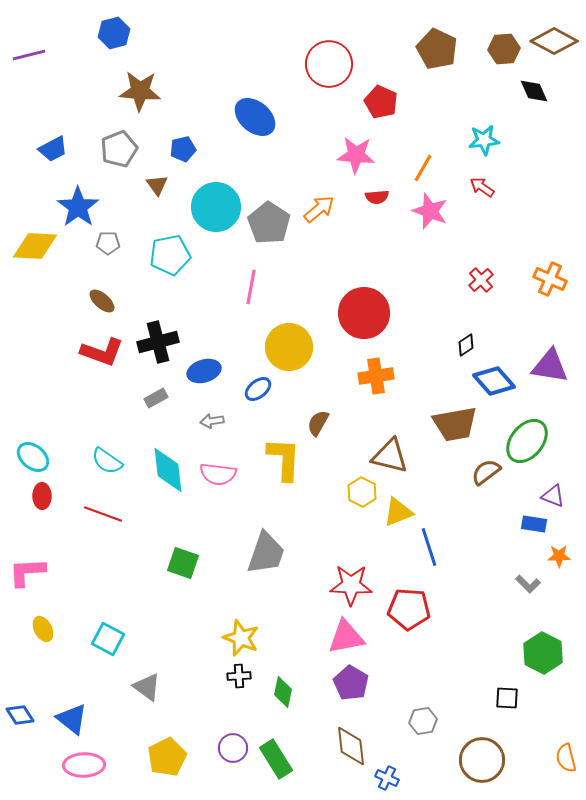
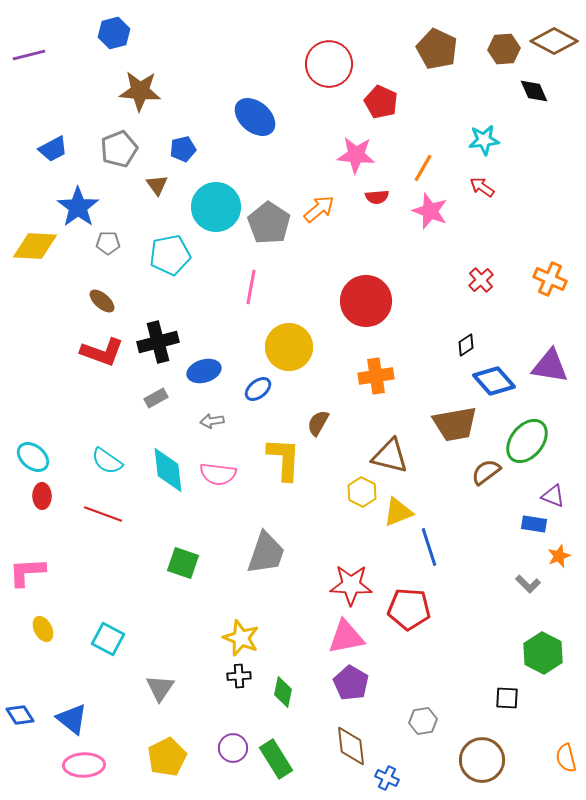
red circle at (364, 313): moved 2 px right, 12 px up
orange star at (559, 556): rotated 20 degrees counterclockwise
gray triangle at (147, 687): moved 13 px right, 1 px down; rotated 28 degrees clockwise
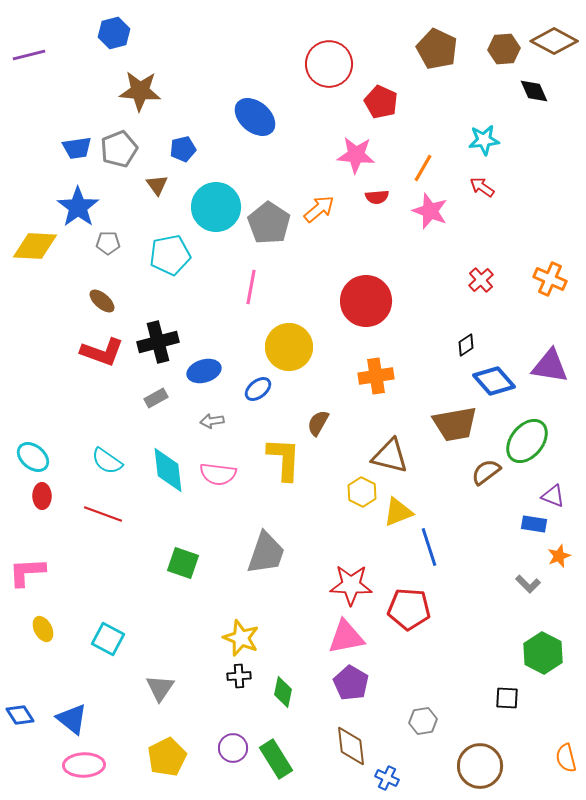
blue trapezoid at (53, 149): moved 24 px right, 1 px up; rotated 20 degrees clockwise
brown circle at (482, 760): moved 2 px left, 6 px down
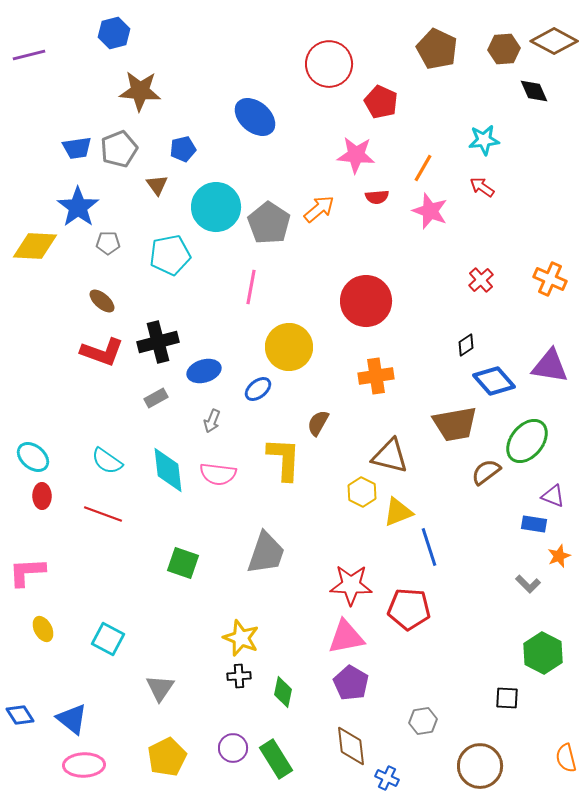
gray arrow at (212, 421): rotated 60 degrees counterclockwise
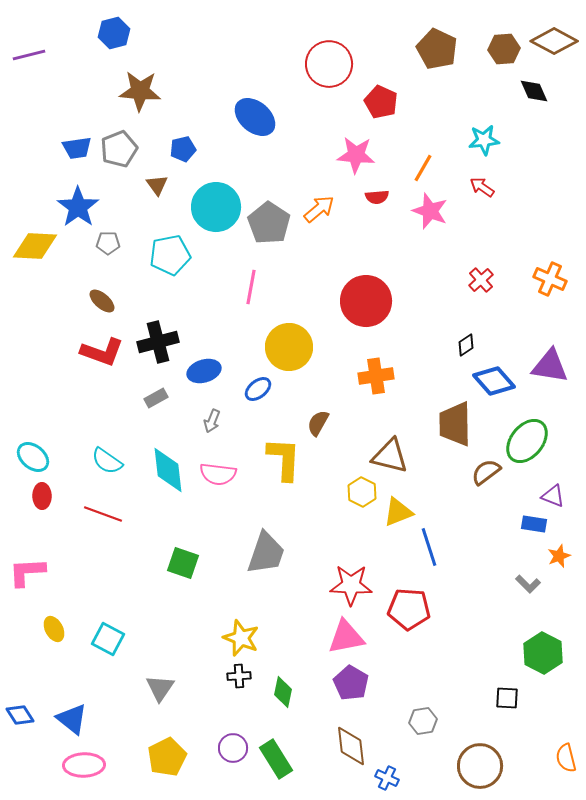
brown trapezoid at (455, 424): rotated 99 degrees clockwise
yellow ellipse at (43, 629): moved 11 px right
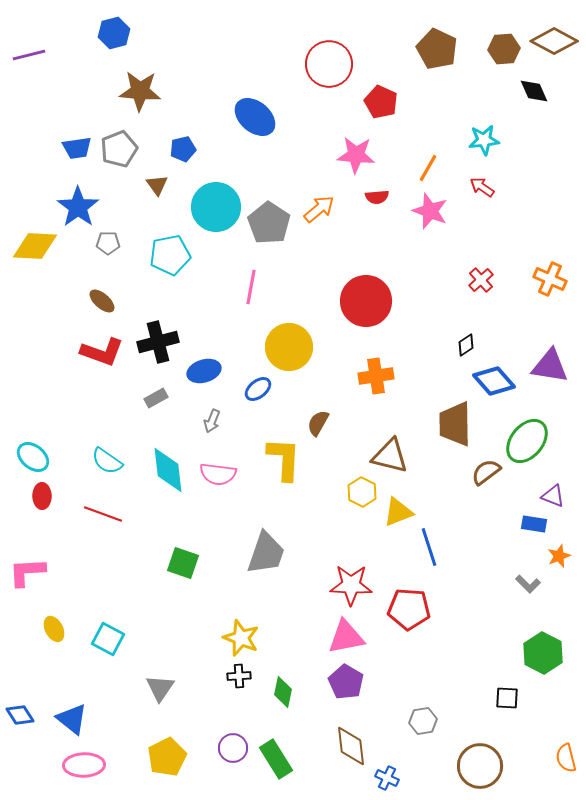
orange line at (423, 168): moved 5 px right
purple pentagon at (351, 683): moved 5 px left, 1 px up
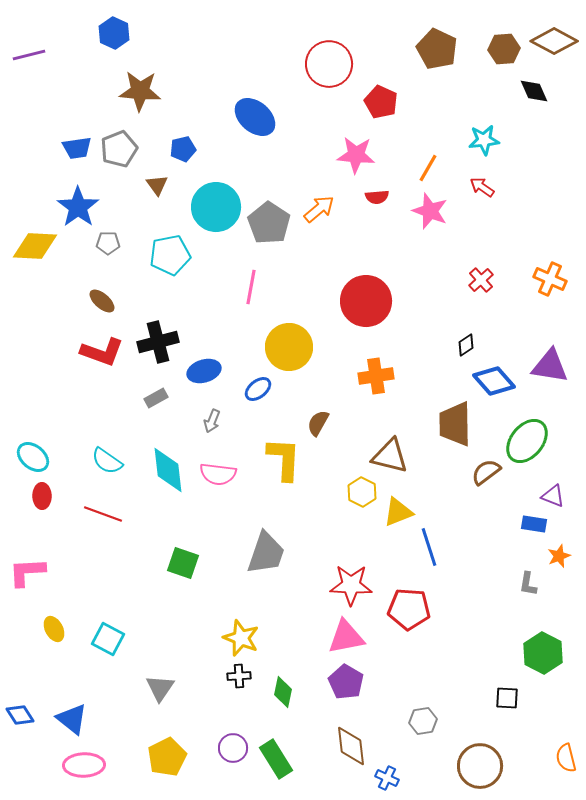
blue hexagon at (114, 33): rotated 20 degrees counterclockwise
gray L-shape at (528, 584): rotated 55 degrees clockwise
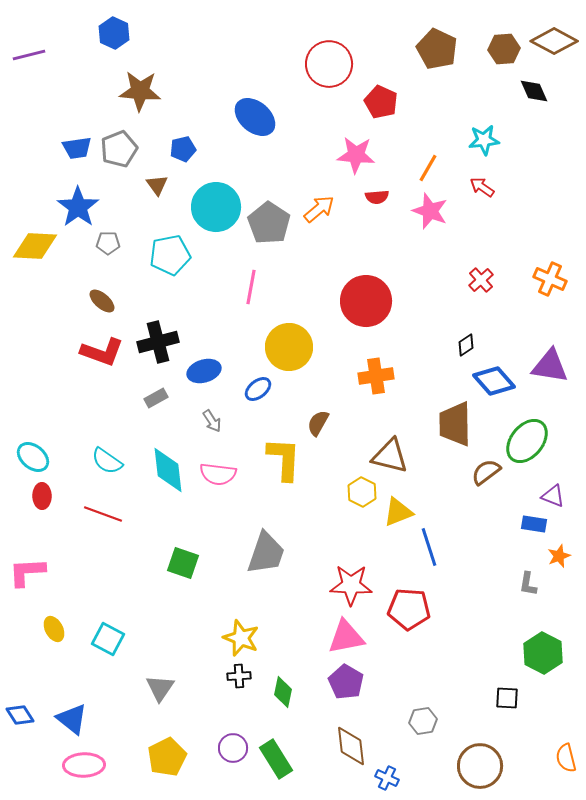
gray arrow at (212, 421): rotated 55 degrees counterclockwise
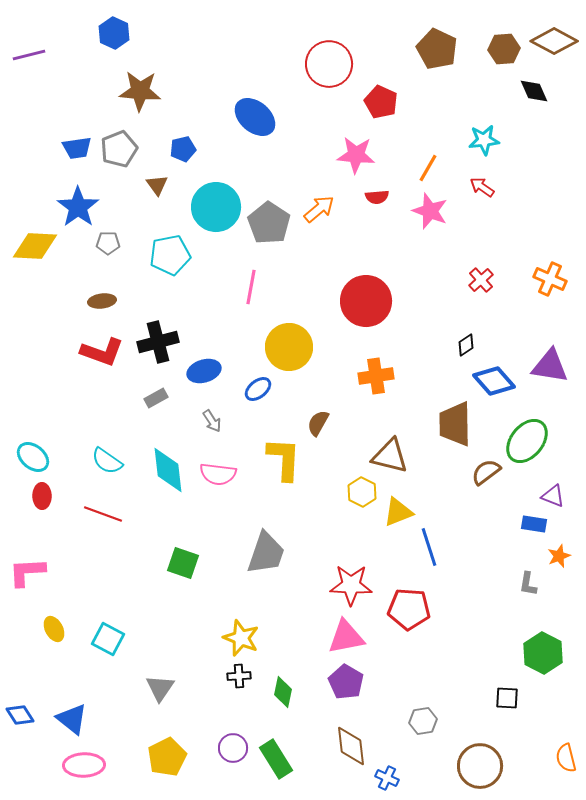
brown ellipse at (102, 301): rotated 48 degrees counterclockwise
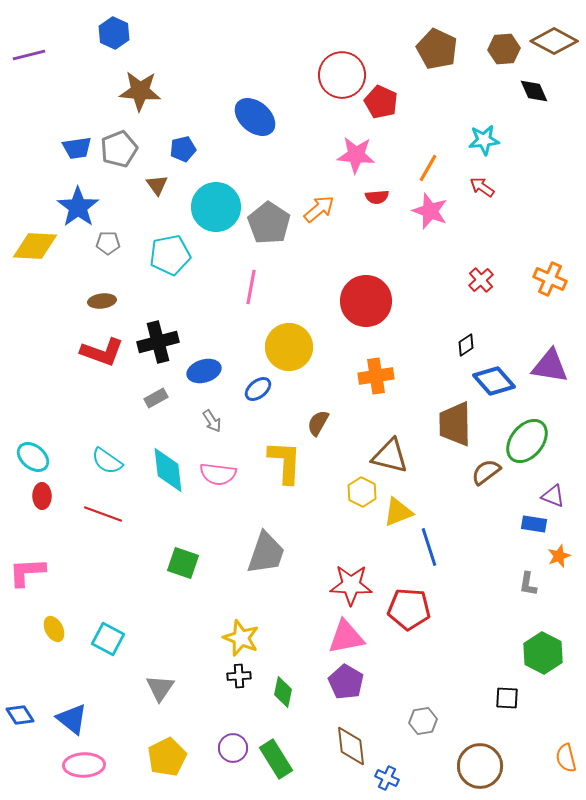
red circle at (329, 64): moved 13 px right, 11 px down
yellow L-shape at (284, 459): moved 1 px right, 3 px down
